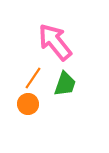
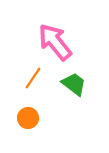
green trapezoid: moved 9 px right; rotated 72 degrees counterclockwise
orange circle: moved 14 px down
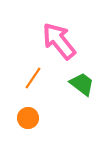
pink arrow: moved 4 px right, 1 px up
green trapezoid: moved 8 px right
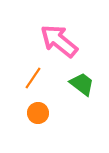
pink arrow: rotated 12 degrees counterclockwise
orange circle: moved 10 px right, 5 px up
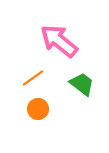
orange line: rotated 20 degrees clockwise
orange circle: moved 4 px up
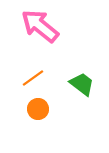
pink arrow: moved 19 px left, 15 px up
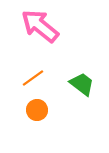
orange circle: moved 1 px left, 1 px down
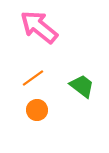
pink arrow: moved 1 px left, 1 px down
green trapezoid: moved 2 px down
